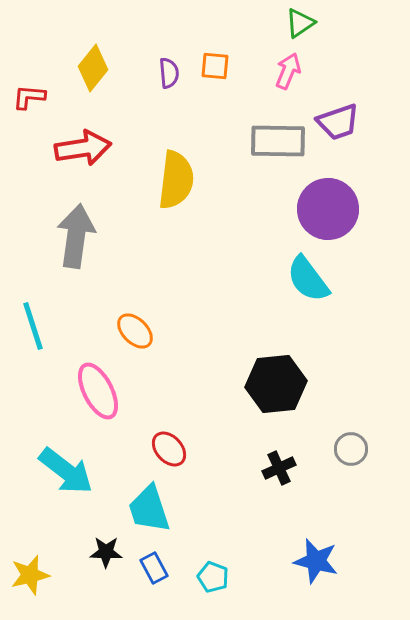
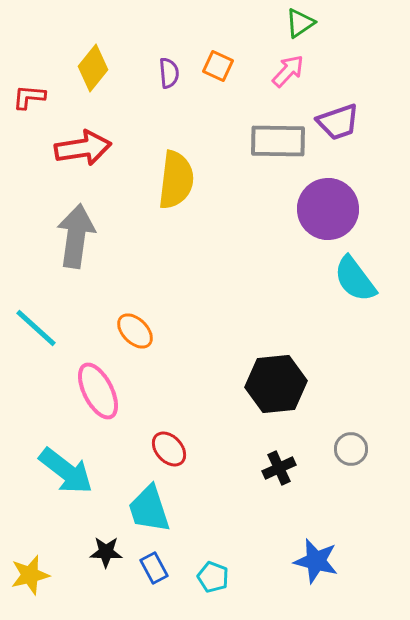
orange square: moved 3 px right; rotated 20 degrees clockwise
pink arrow: rotated 21 degrees clockwise
cyan semicircle: moved 47 px right
cyan line: moved 3 px right, 2 px down; rotated 30 degrees counterclockwise
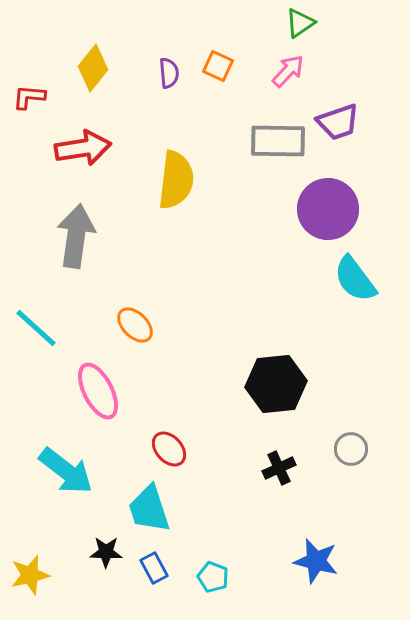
orange ellipse: moved 6 px up
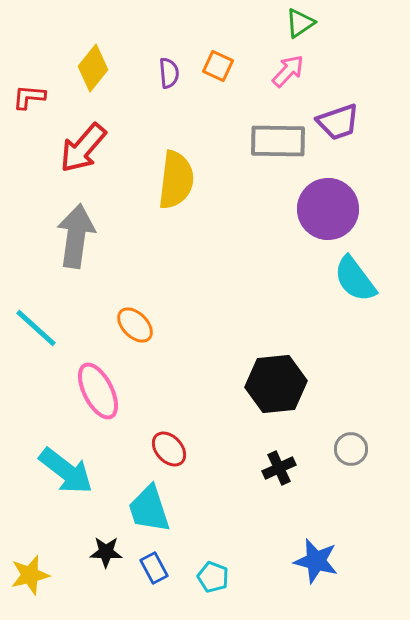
red arrow: rotated 140 degrees clockwise
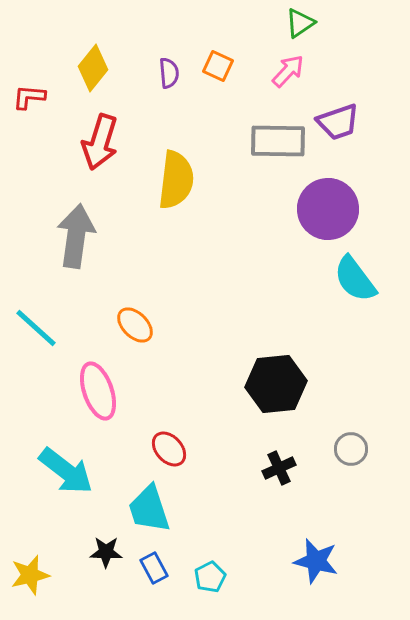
red arrow: moved 17 px right, 6 px up; rotated 24 degrees counterclockwise
pink ellipse: rotated 8 degrees clockwise
cyan pentagon: moved 3 px left; rotated 24 degrees clockwise
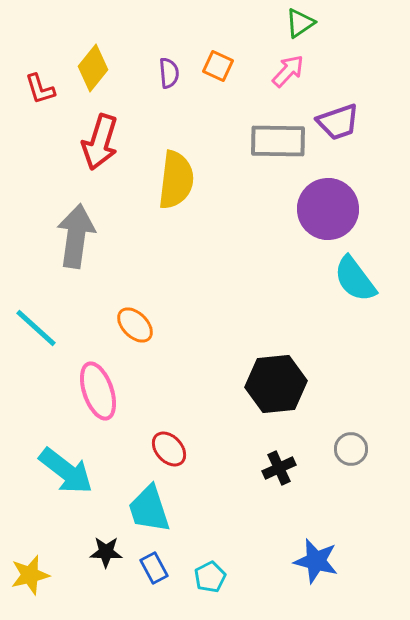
red L-shape: moved 11 px right, 8 px up; rotated 112 degrees counterclockwise
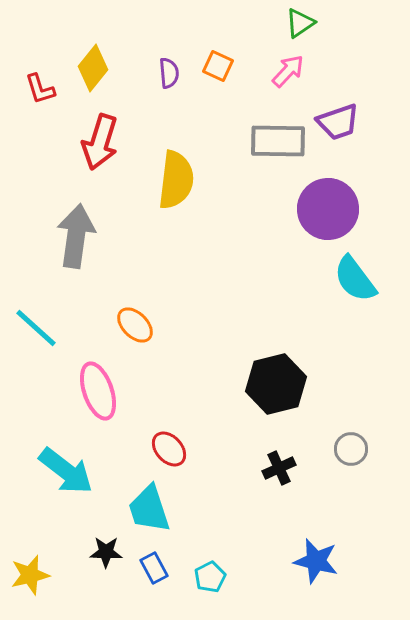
black hexagon: rotated 8 degrees counterclockwise
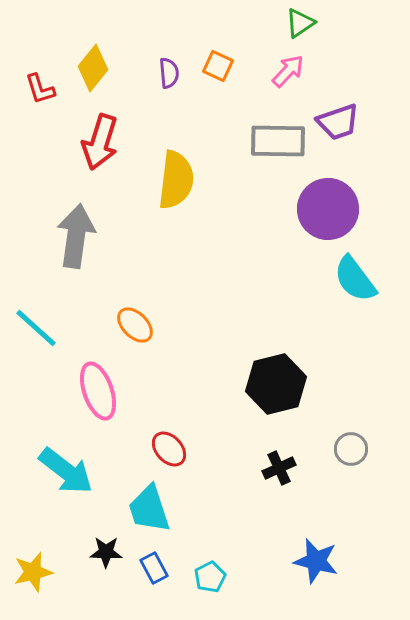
yellow star: moved 3 px right, 3 px up
